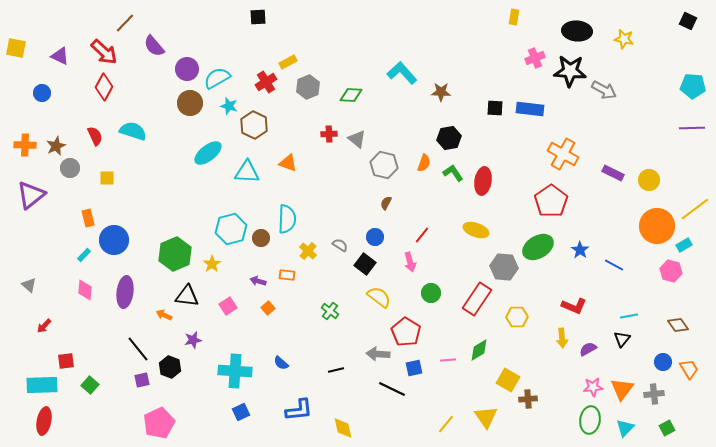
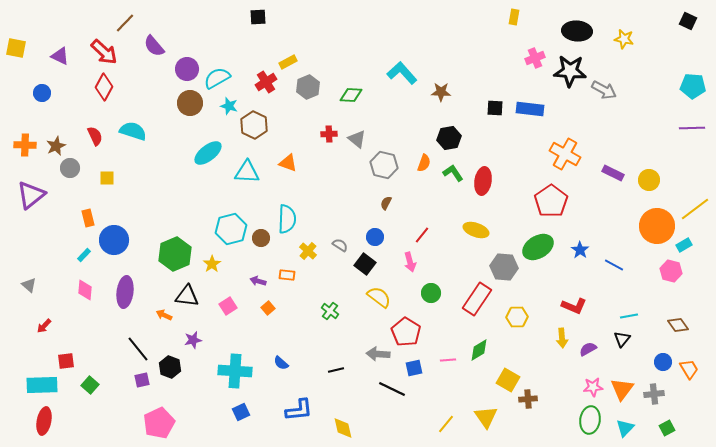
orange cross at (563, 154): moved 2 px right
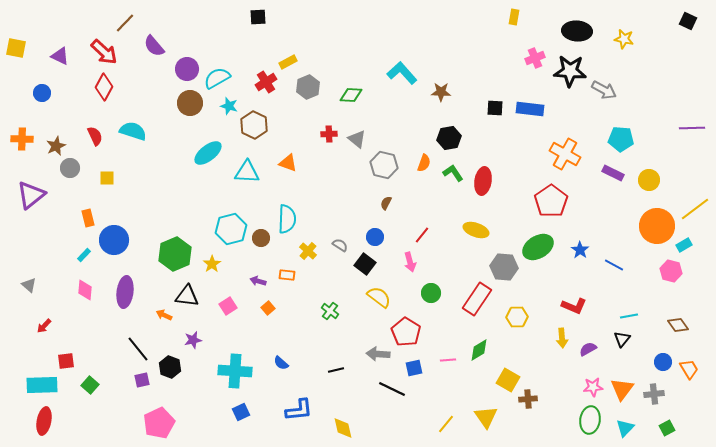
cyan pentagon at (693, 86): moved 72 px left, 53 px down
orange cross at (25, 145): moved 3 px left, 6 px up
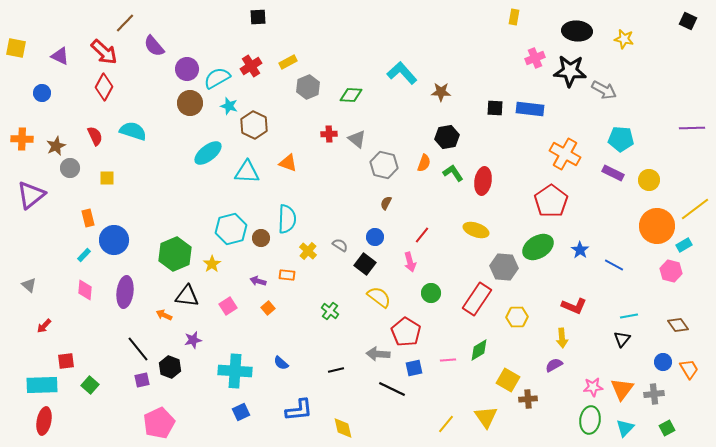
red cross at (266, 82): moved 15 px left, 16 px up
black hexagon at (449, 138): moved 2 px left, 1 px up
purple semicircle at (588, 349): moved 34 px left, 16 px down
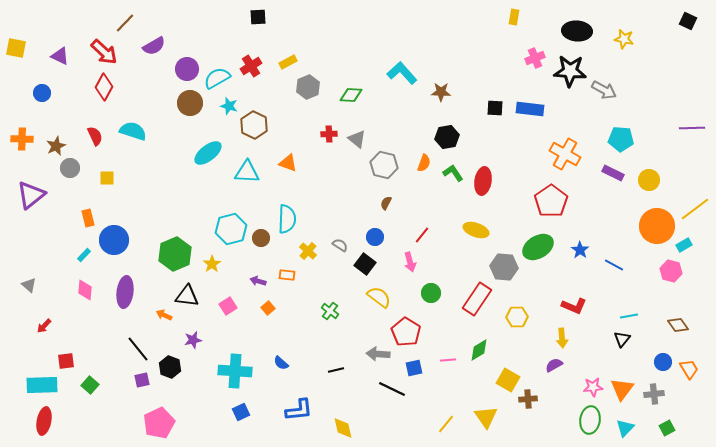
purple semicircle at (154, 46): rotated 80 degrees counterclockwise
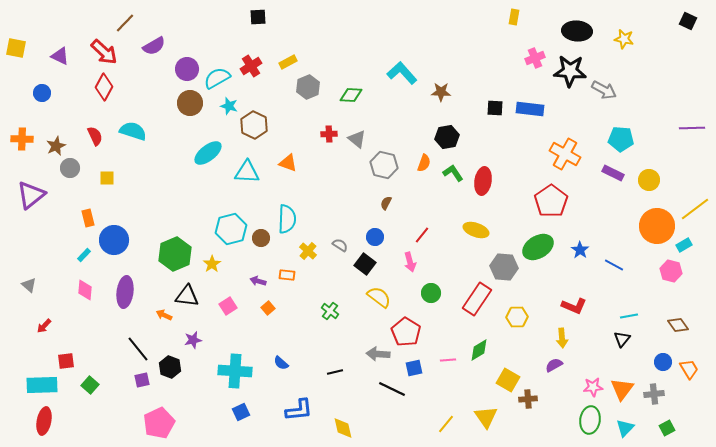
black line at (336, 370): moved 1 px left, 2 px down
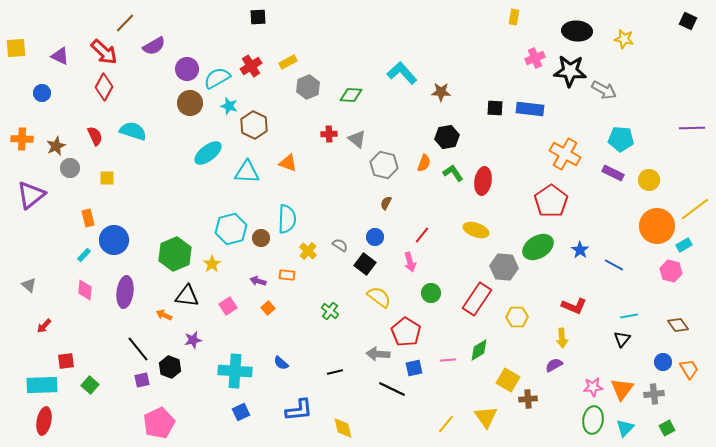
yellow square at (16, 48): rotated 15 degrees counterclockwise
green ellipse at (590, 420): moved 3 px right
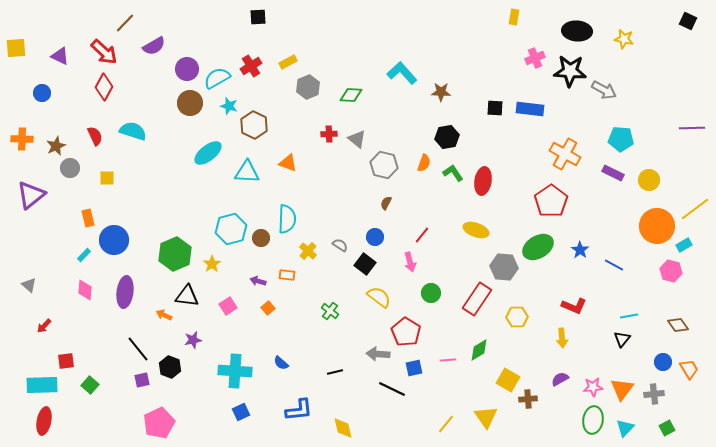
purple semicircle at (554, 365): moved 6 px right, 14 px down
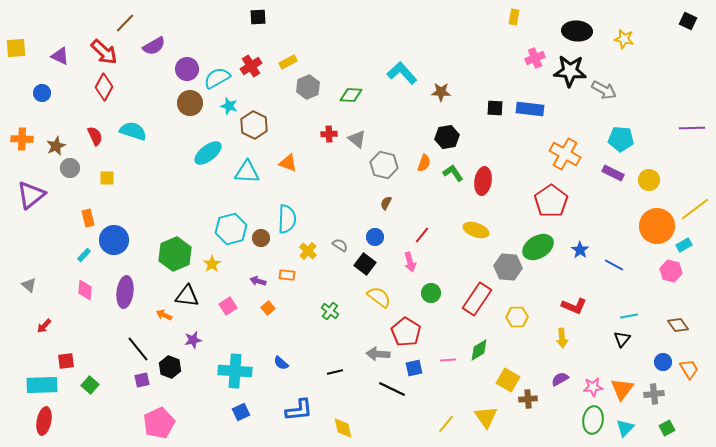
gray hexagon at (504, 267): moved 4 px right
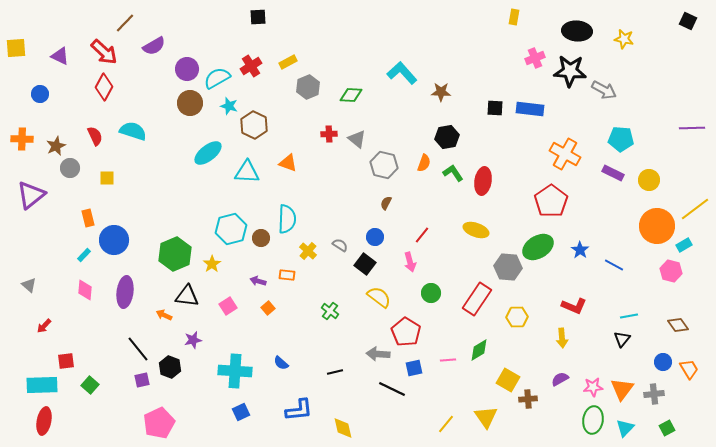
blue circle at (42, 93): moved 2 px left, 1 px down
